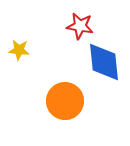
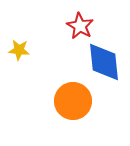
red star: rotated 20 degrees clockwise
orange circle: moved 8 px right
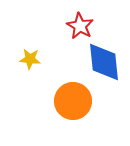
yellow star: moved 11 px right, 9 px down
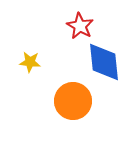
yellow star: moved 3 px down
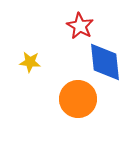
blue diamond: moved 1 px right
orange circle: moved 5 px right, 2 px up
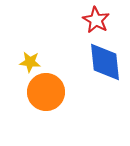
red star: moved 16 px right, 6 px up
orange circle: moved 32 px left, 7 px up
